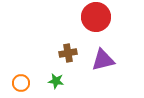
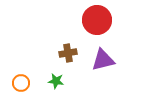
red circle: moved 1 px right, 3 px down
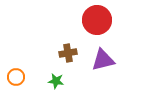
orange circle: moved 5 px left, 6 px up
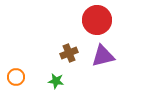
brown cross: moved 1 px right; rotated 12 degrees counterclockwise
purple triangle: moved 4 px up
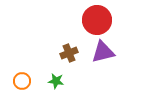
purple triangle: moved 4 px up
orange circle: moved 6 px right, 4 px down
